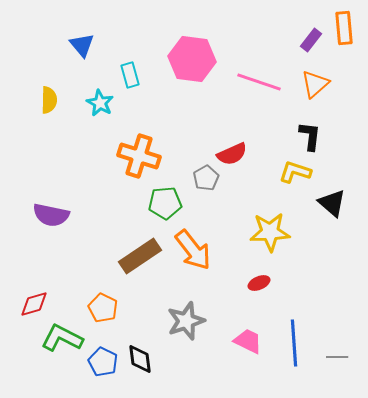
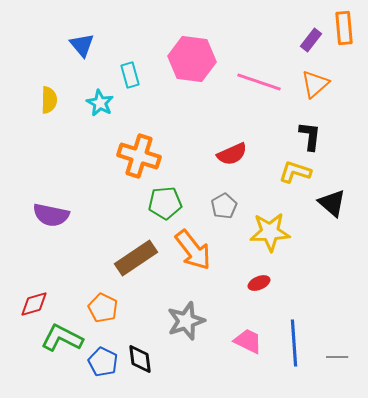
gray pentagon: moved 18 px right, 28 px down
brown rectangle: moved 4 px left, 2 px down
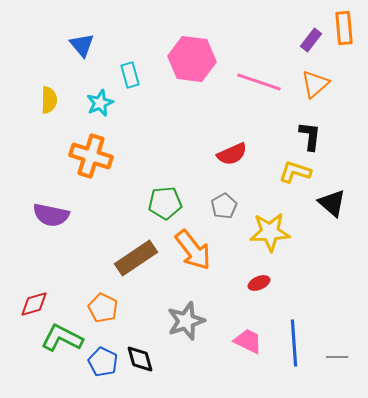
cyan star: rotated 20 degrees clockwise
orange cross: moved 48 px left
black diamond: rotated 8 degrees counterclockwise
